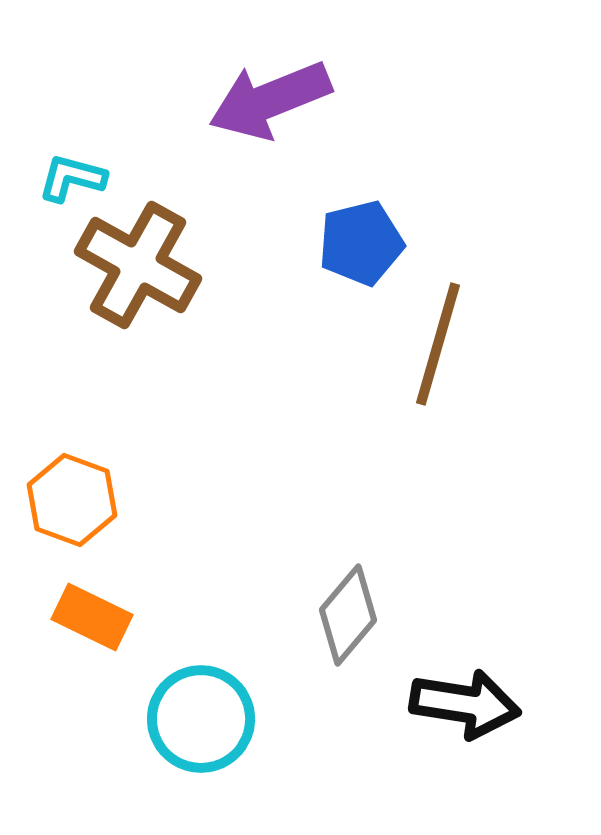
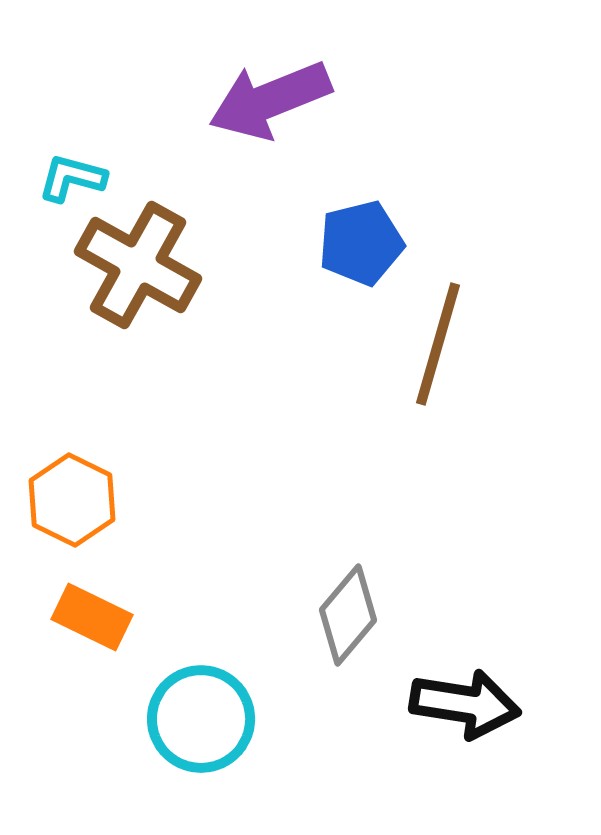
orange hexagon: rotated 6 degrees clockwise
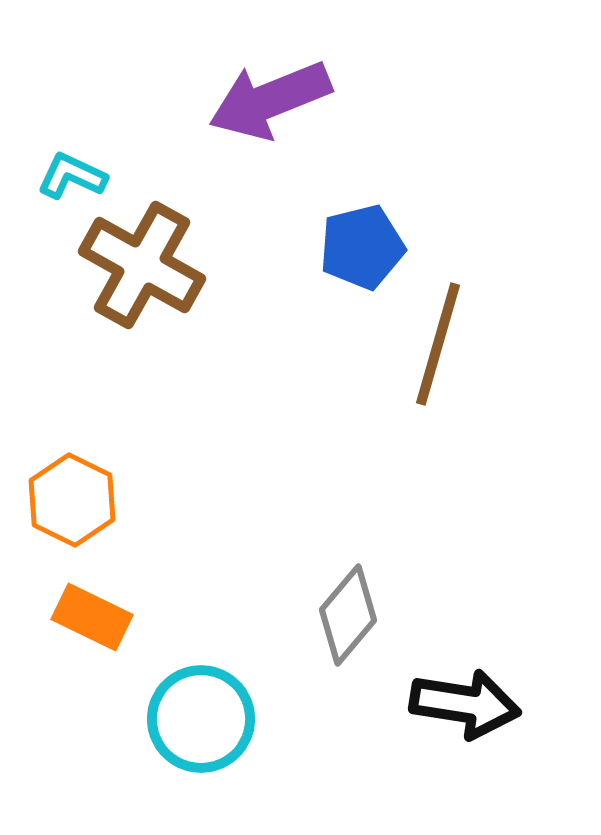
cyan L-shape: moved 2 px up; rotated 10 degrees clockwise
blue pentagon: moved 1 px right, 4 px down
brown cross: moved 4 px right
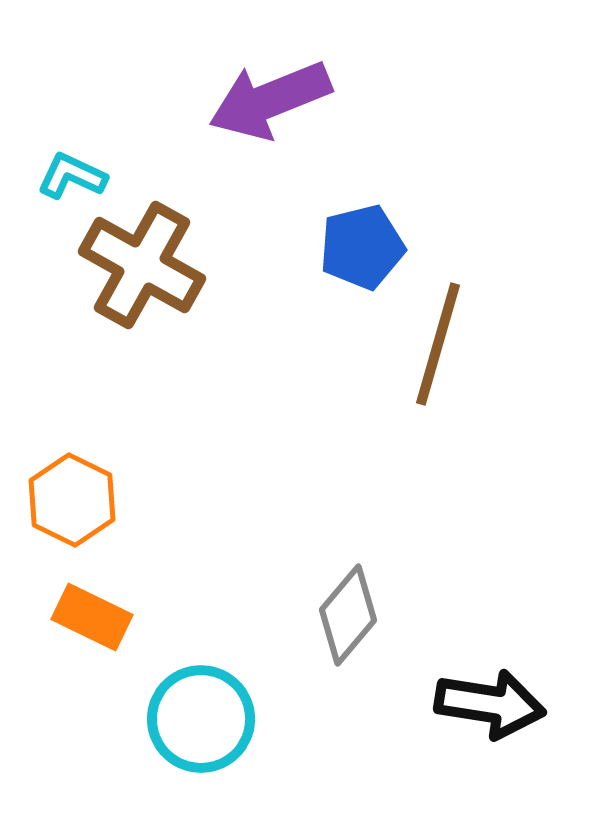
black arrow: moved 25 px right
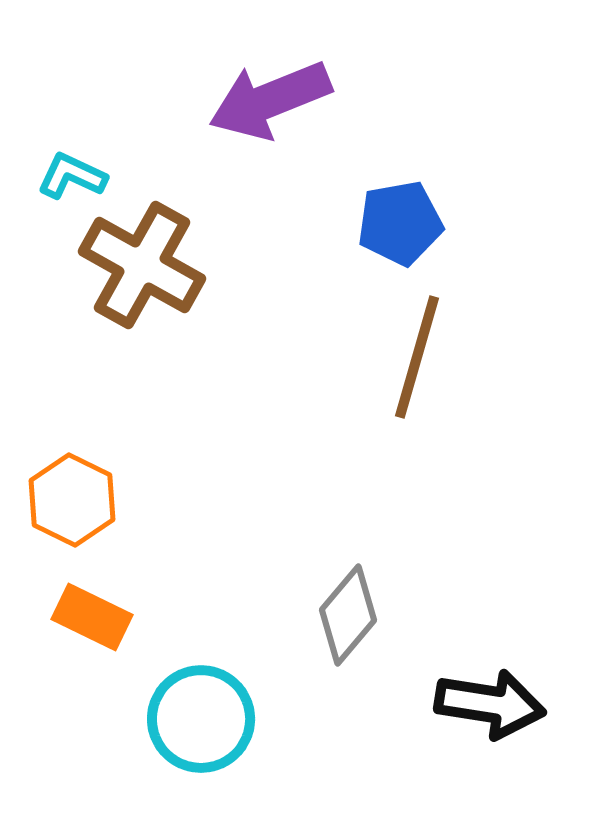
blue pentagon: moved 38 px right, 24 px up; rotated 4 degrees clockwise
brown line: moved 21 px left, 13 px down
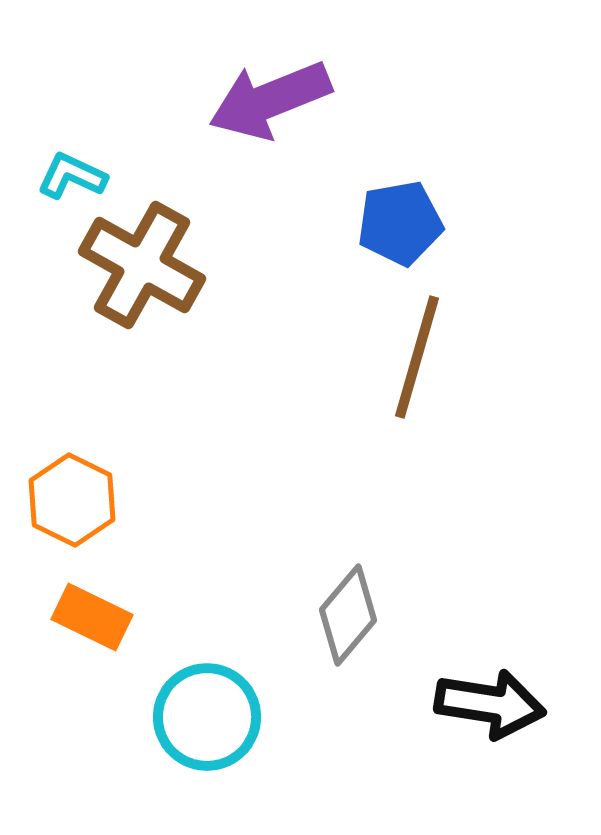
cyan circle: moved 6 px right, 2 px up
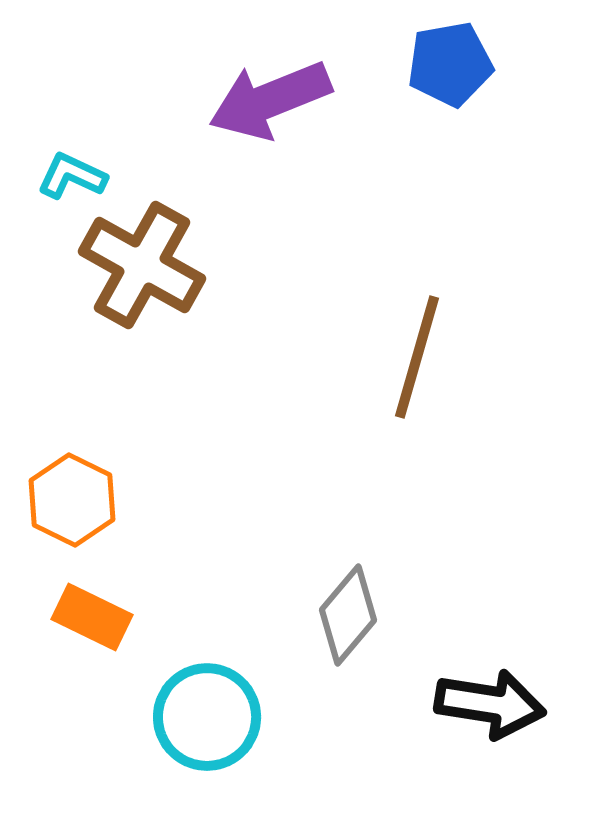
blue pentagon: moved 50 px right, 159 px up
